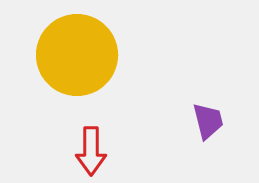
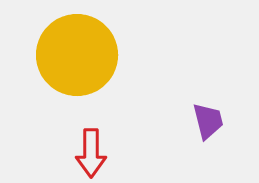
red arrow: moved 2 px down
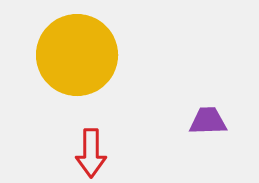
purple trapezoid: rotated 78 degrees counterclockwise
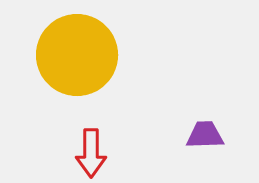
purple trapezoid: moved 3 px left, 14 px down
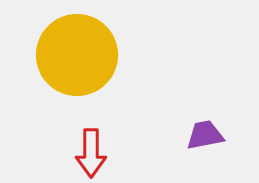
purple trapezoid: rotated 9 degrees counterclockwise
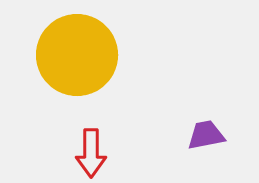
purple trapezoid: moved 1 px right
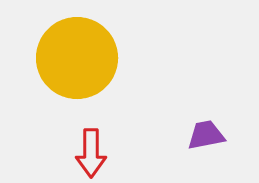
yellow circle: moved 3 px down
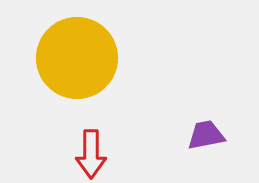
red arrow: moved 1 px down
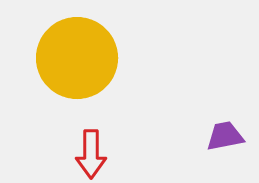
purple trapezoid: moved 19 px right, 1 px down
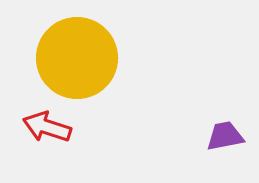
red arrow: moved 44 px left, 27 px up; rotated 108 degrees clockwise
